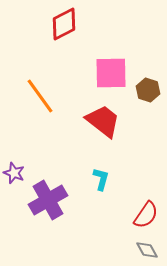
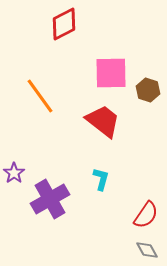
purple star: rotated 15 degrees clockwise
purple cross: moved 2 px right, 1 px up
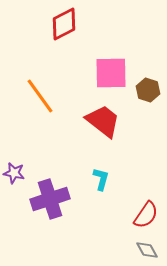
purple star: rotated 25 degrees counterclockwise
purple cross: rotated 12 degrees clockwise
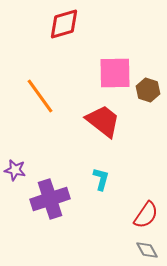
red diamond: rotated 12 degrees clockwise
pink square: moved 4 px right
purple star: moved 1 px right, 3 px up
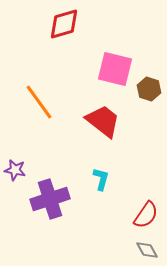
pink square: moved 4 px up; rotated 15 degrees clockwise
brown hexagon: moved 1 px right, 1 px up
orange line: moved 1 px left, 6 px down
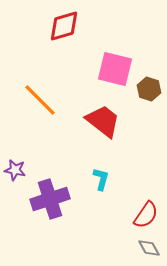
red diamond: moved 2 px down
orange line: moved 1 px right, 2 px up; rotated 9 degrees counterclockwise
gray diamond: moved 2 px right, 2 px up
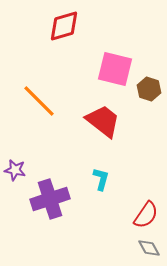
orange line: moved 1 px left, 1 px down
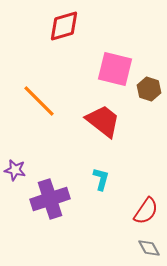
red semicircle: moved 4 px up
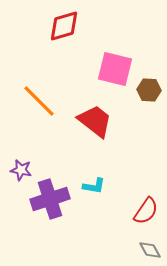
brown hexagon: moved 1 px down; rotated 15 degrees counterclockwise
red trapezoid: moved 8 px left
purple star: moved 6 px right
cyan L-shape: moved 7 px left, 7 px down; rotated 85 degrees clockwise
gray diamond: moved 1 px right, 2 px down
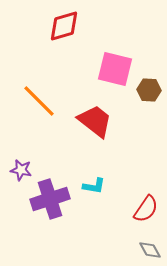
red semicircle: moved 2 px up
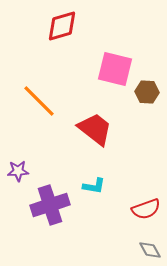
red diamond: moved 2 px left
brown hexagon: moved 2 px left, 2 px down
red trapezoid: moved 8 px down
purple star: moved 3 px left, 1 px down; rotated 15 degrees counterclockwise
purple cross: moved 6 px down
red semicircle: rotated 36 degrees clockwise
